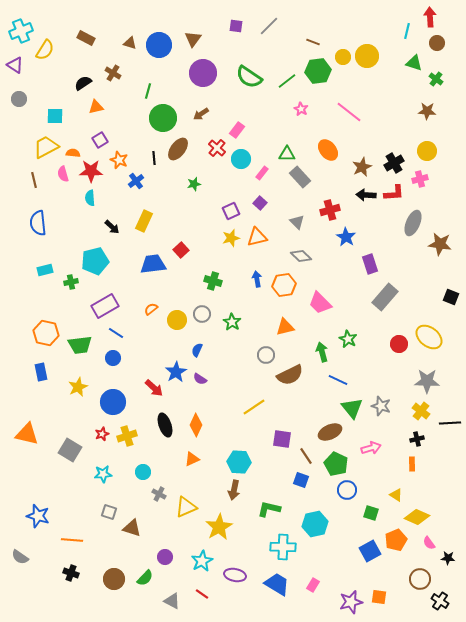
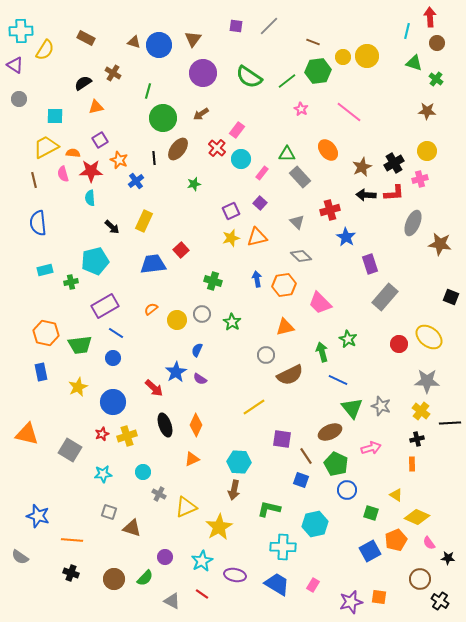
cyan cross at (21, 31): rotated 20 degrees clockwise
brown triangle at (130, 43): moved 4 px right, 1 px up
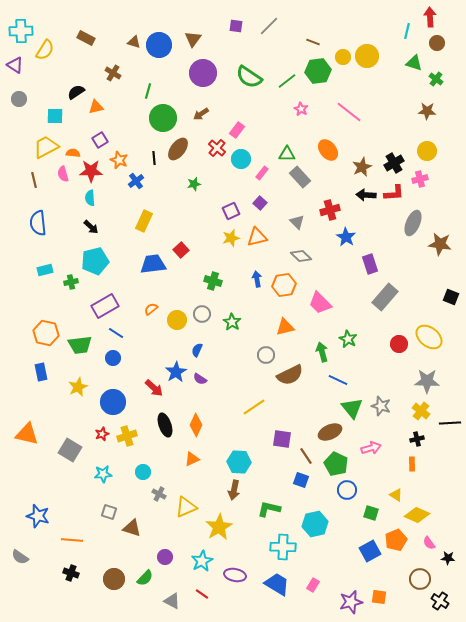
black semicircle at (83, 83): moved 7 px left, 9 px down
black arrow at (112, 227): moved 21 px left
yellow diamond at (417, 517): moved 2 px up
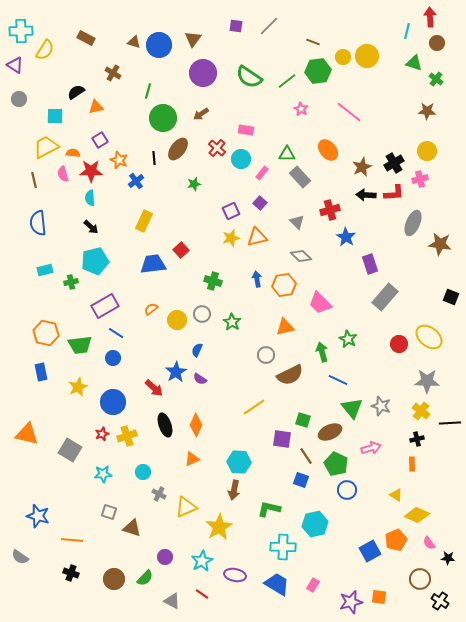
pink rectangle at (237, 130): moved 9 px right; rotated 63 degrees clockwise
green square at (371, 513): moved 68 px left, 93 px up
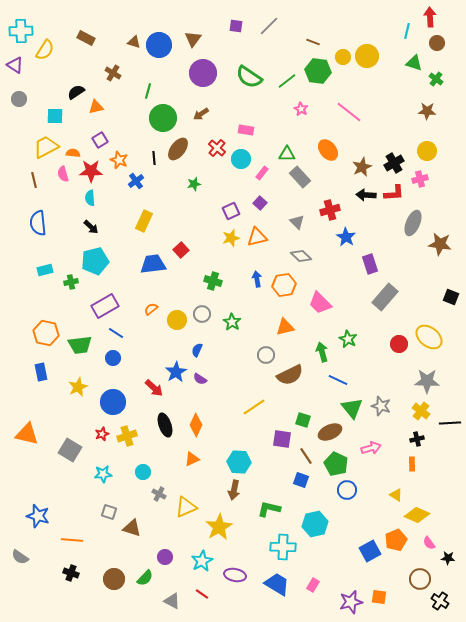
green hexagon at (318, 71): rotated 15 degrees clockwise
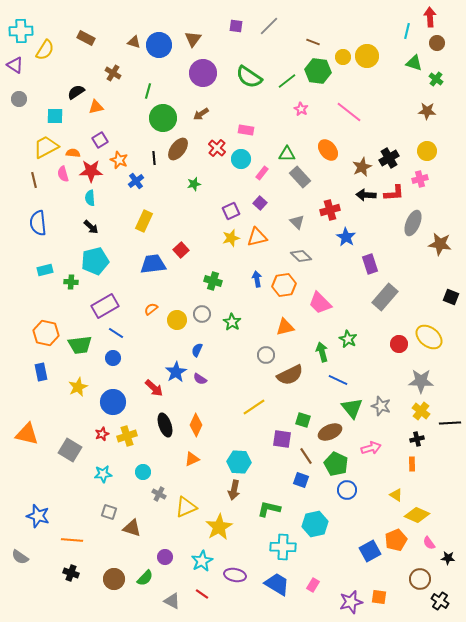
black cross at (394, 163): moved 5 px left, 5 px up
green cross at (71, 282): rotated 16 degrees clockwise
gray star at (427, 381): moved 6 px left
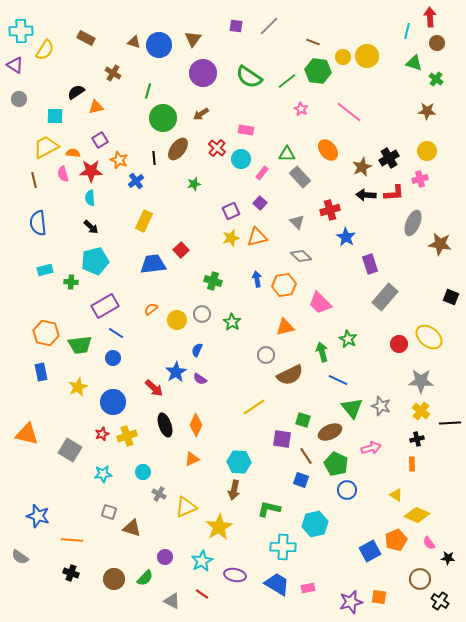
pink rectangle at (313, 585): moved 5 px left, 3 px down; rotated 48 degrees clockwise
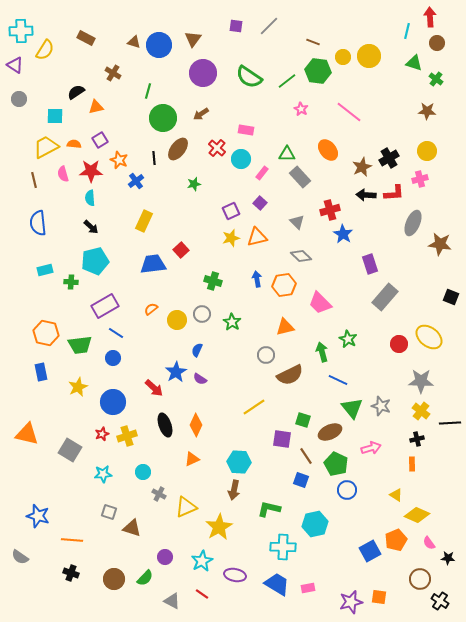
yellow circle at (367, 56): moved 2 px right
orange semicircle at (73, 153): moved 1 px right, 9 px up
blue star at (346, 237): moved 3 px left, 3 px up
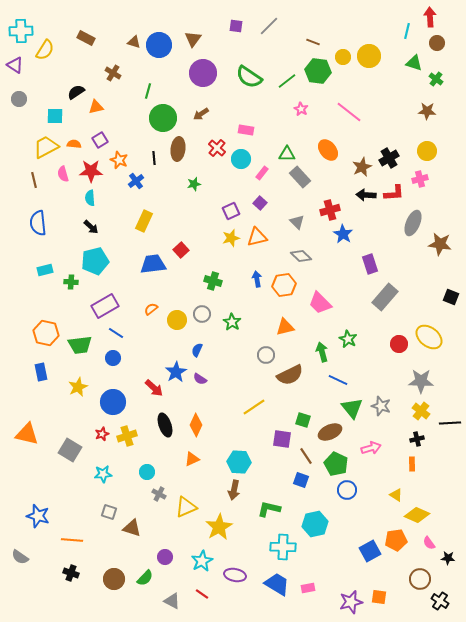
brown ellipse at (178, 149): rotated 30 degrees counterclockwise
cyan circle at (143, 472): moved 4 px right
orange pentagon at (396, 540): rotated 15 degrees clockwise
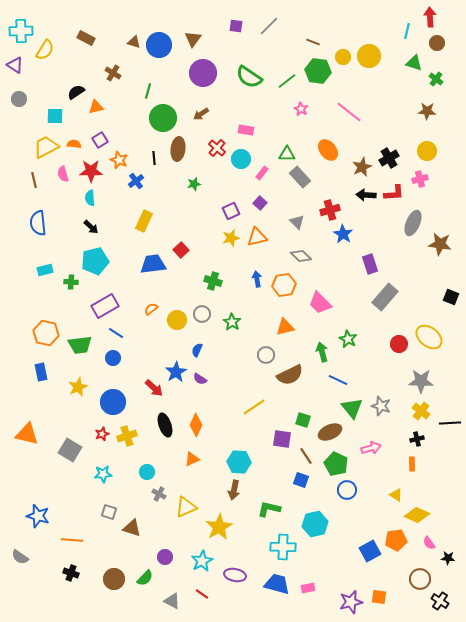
blue trapezoid at (277, 584): rotated 16 degrees counterclockwise
